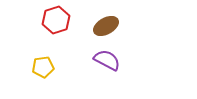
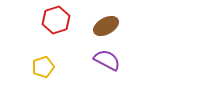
yellow pentagon: rotated 10 degrees counterclockwise
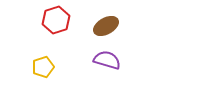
purple semicircle: rotated 12 degrees counterclockwise
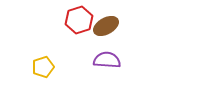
red hexagon: moved 23 px right
purple semicircle: rotated 12 degrees counterclockwise
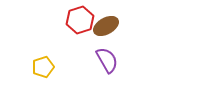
red hexagon: moved 1 px right
purple semicircle: rotated 56 degrees clockwise
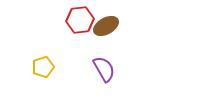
red hexagon: rotated 12 degrees clockwise
purple semicircle: moved 3 px left, 9 px down
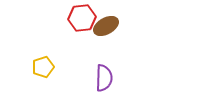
red hexagon: moved 2 px right, 2 px up
purple semicircle: moved 9 px down; rotated 32 degrees clockwise
